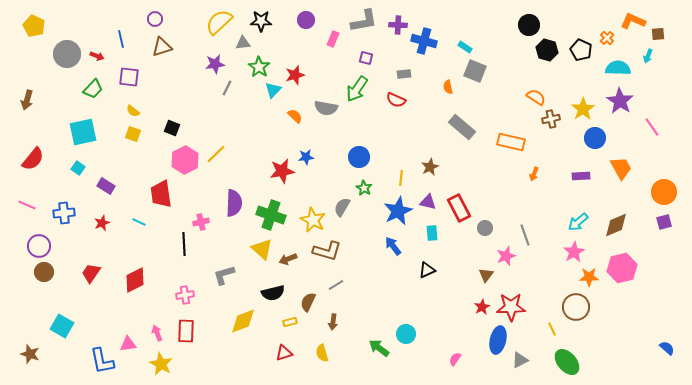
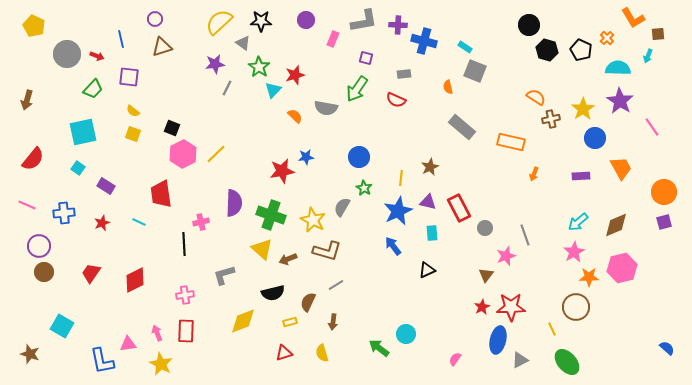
orange L-shape at (633, 21): moved 3 px up; rotated 145 degrees counterclockwise
gray triangle at (243, 43): rotated 42 degrees clockwise
pink hexagon at (185, 160): moved 2 px left, 6 px up
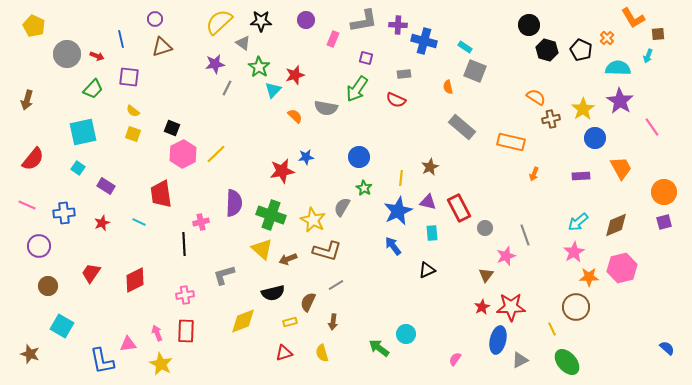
brown circle at (44, 272): moved 4 px right, 14 px down
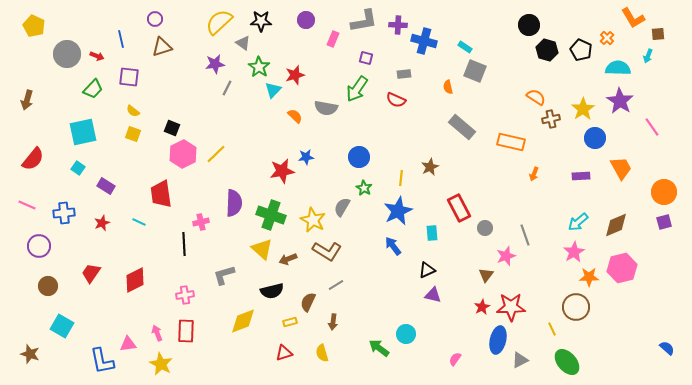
purple triangle at (428, 202): moved 5 px right, 93 px down
brown L-shape at (327, 251): rotated 16 degrees clockwise
black semicircle at (273, 293): moved 1 px left, 2 px up
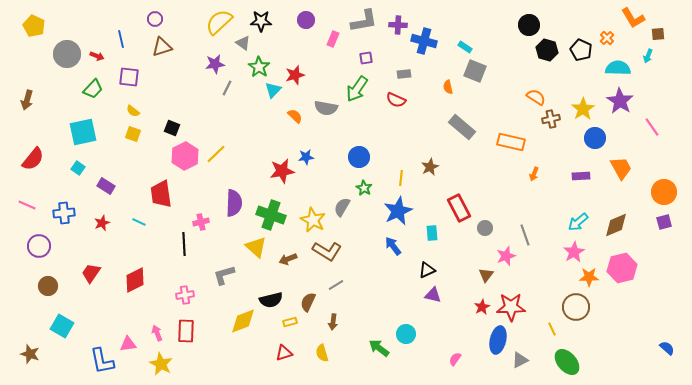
purple square at (366, 58): rotated 24 degrees counterclockwise
pink hexagon at (183, 154): moved 2 px right, 2 px down
yellow triangle at (262, 249): moved 6 px left, 2 px up
black semicircle at (272, 291): moved 1 px left, 9 px down
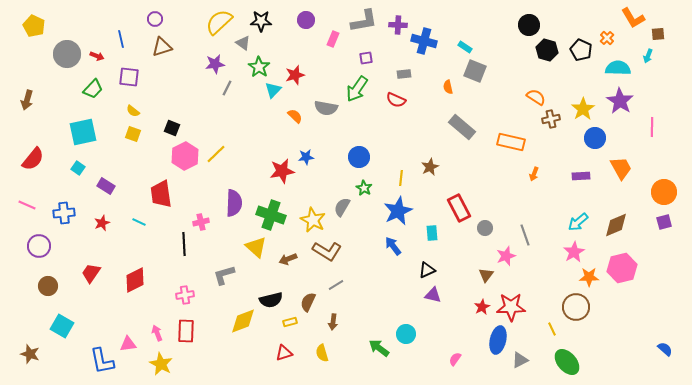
pink line at (652, 127): rotated 36 degrees clockwise
blue semicircle at (667, 348): moved 2 px left, 1 px down
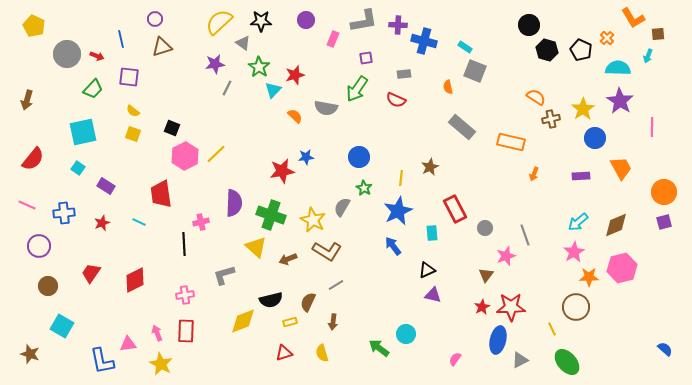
red rectangle at (459, 208): moved 4 px left, 1 px down
